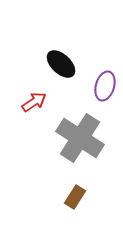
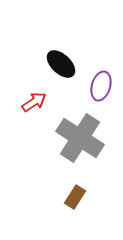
purple ellipse: moved 4 px left
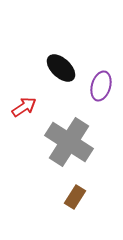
black ellipse: moved 4 px down
red arrow: moved 10 px left, 5 px down
gray cross: moved 11 px left, 4 px down
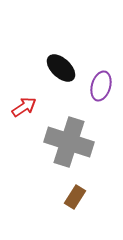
gray cross: rotated 15 degrees counterclockwise
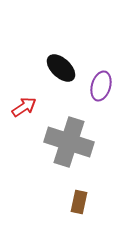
brown rectangle: moved 4 px right, 5 px down; rotated 20 degrees counterclockwise
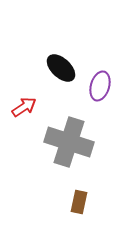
purple ellipse: moved 1 px left
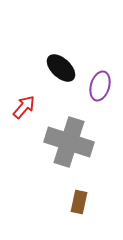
red arrow: rotated 15 degrees counterclockwise
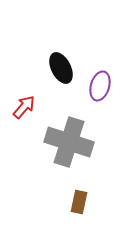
black ellipse: rotated 20 degrees clockwise
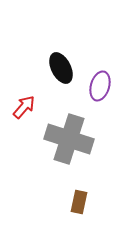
gray cross: moved 3 px up
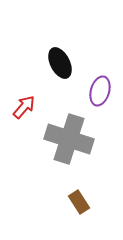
black ellipse: moved 1 px left, 5 px up
purple ellipse: moved 5 px down
brown rectangle: rotated 45 degrees counterclockwise
